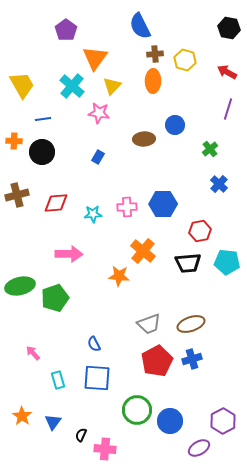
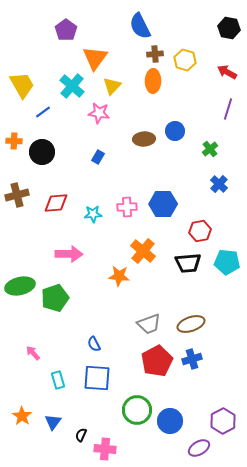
blue line at (43, 119): moved 7 px up; rotated 28 degrees counterclockwise
blue circle at (175, 125): moved 6 px down
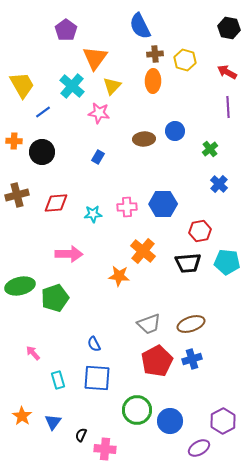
purple line at (228, 109): moved 2 px up; rotated 20 degrees counterclockwise
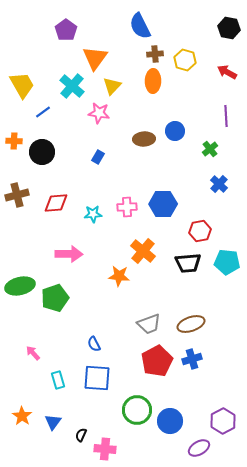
purple line at (228, 107): moved 2 px left, 9 px down
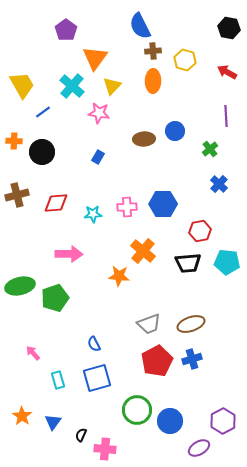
brown cross at (155, 54): moved 2 px left, 3 px up
blue square at (97, 378): rotated 20 degrees counterclockwise
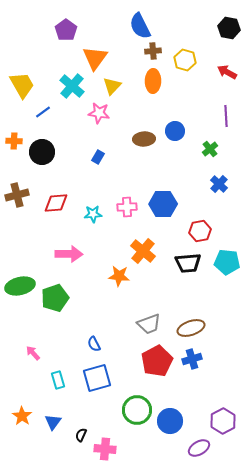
brown ellipse at (191, 324): moved 4 px down
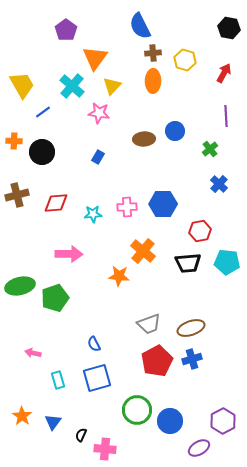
brown cross at (153, 51): moved 2 px down
red arrow at (227, 72): moved 3 px left, 1 px down; rotated 90 degrees clockwise
pink arrow at (33, 353): rotated 35 degrees counterclockwise
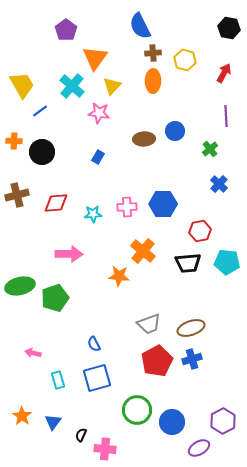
blue line at (43, 112): moved 3 px left, 1 px up
blue circle at (170, 421): moved 2 px right, 1 px down
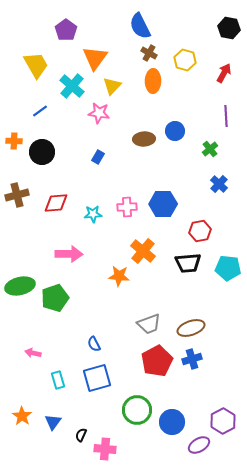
brown cross at (153, 53): moved 4 px left; rotated 35 degrees clockwise
yellow trapezoid at (22, 85): moved 14 px right, 20 px up
cyan pentagon at (227, 262): moved 1 px right, 6 px down
purple ellipse at (199, 448): moved 3 px up
